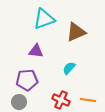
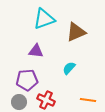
red cross: moved 15 px left
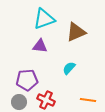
purple triangle: moved 4 px right, 5 px up
